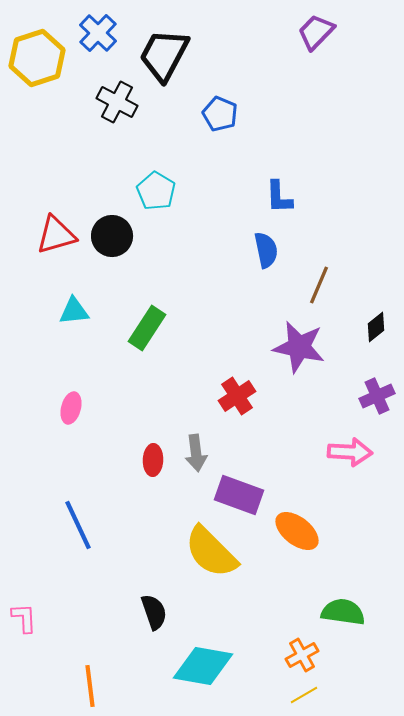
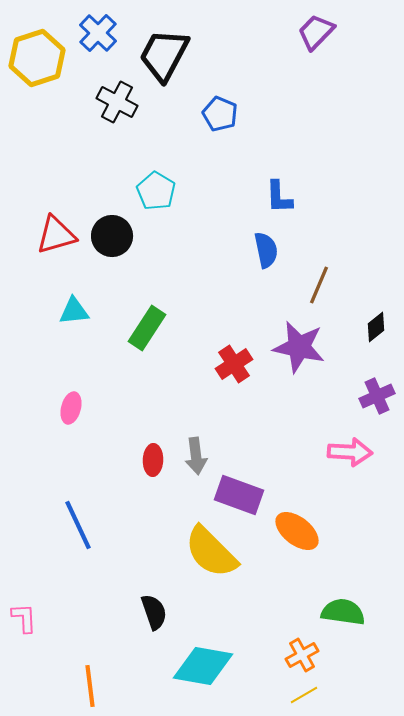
red cross: moved 3 px left, 32 px up
gray arrow: moved 3 px down
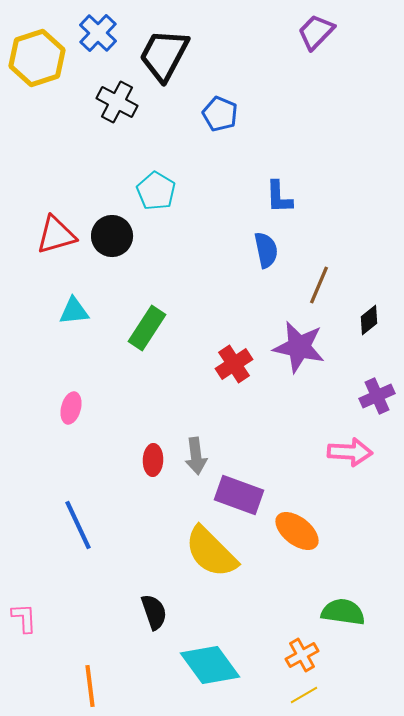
black diamond: moved 7 px left, 7 px up
cyan diamond: moved 7 px right, 1 px up; rotated 44 degrees clockwise
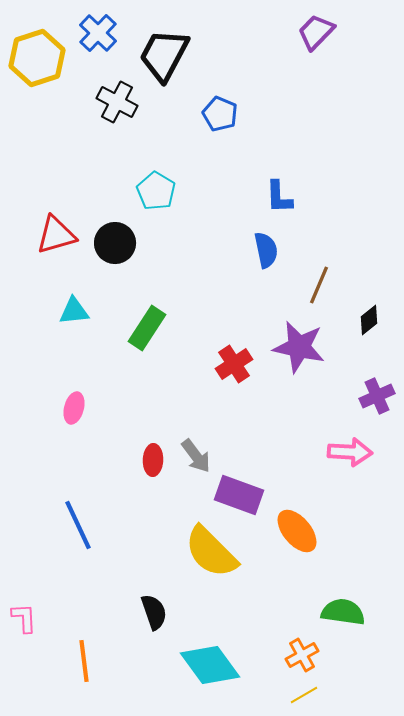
black circle: moved 3 px right, 7 px down
pink ellipse: moved 3 px right
gray arrow: rotated 30 degrees counterclockwise
orange ellipse: rotated 12 degrees clockwise
orange line: moved 6 px left, 25 px up
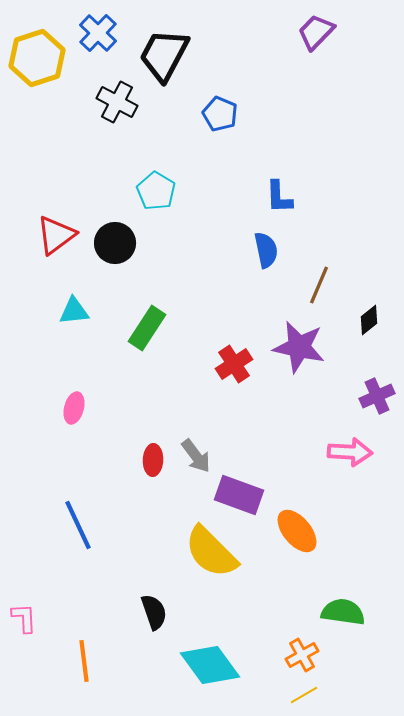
red triangle: rotated 21 degrees counterclockwise
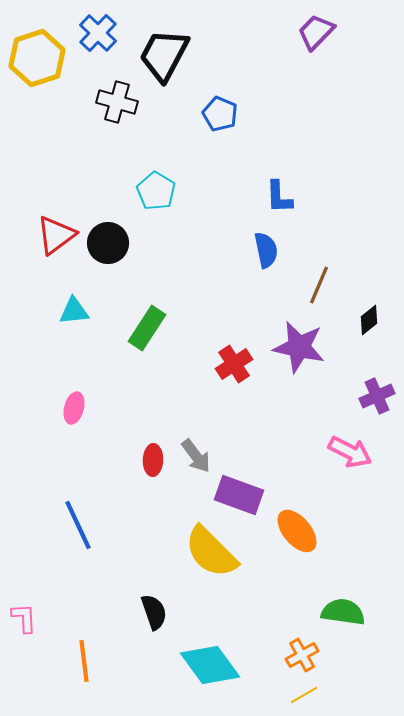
black cross: rotated 12 degrees counterclockwise
black circle: moved 7 px left
pink arrow: rotated 24 degrees clockwise
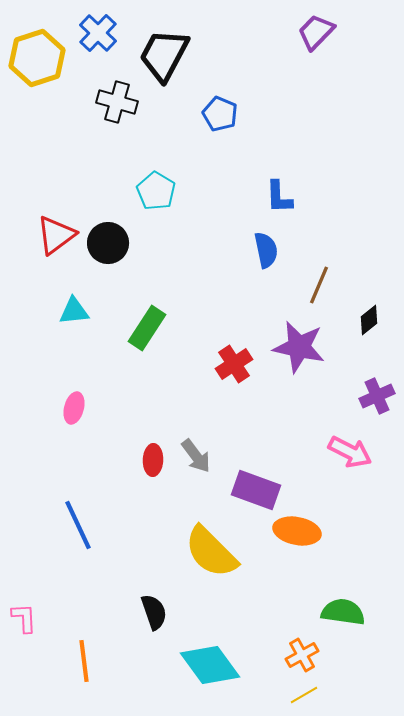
purple rectangle: moved 17 px right, 5 px up
orange ellipse: rotated 39 degrees counterclockwise
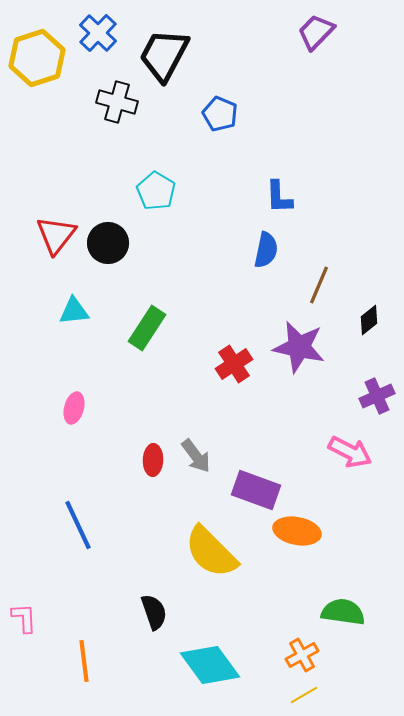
red triangle: rotated 15 degrees counterclockwise
blue semicircle: rotated 24 degrees clockwise
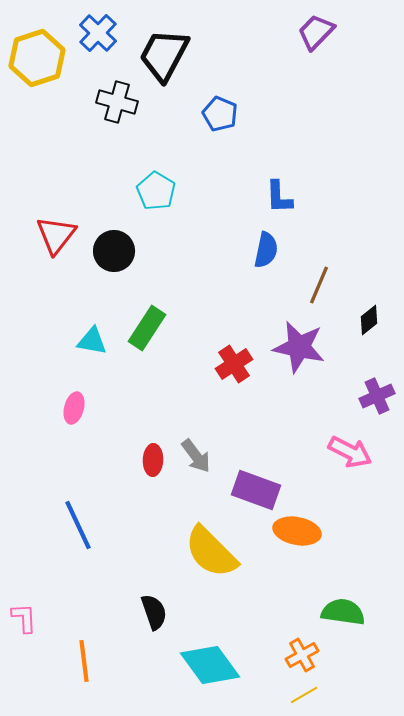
black circle: moved 6 px right, 8 px down
cyan triangle: moved 18 px right, 30 px down; rotated 16 degrees clockwise
